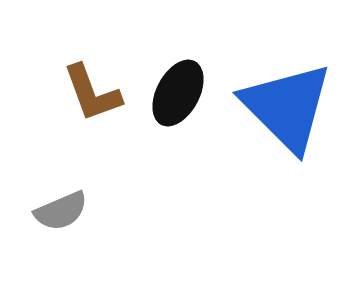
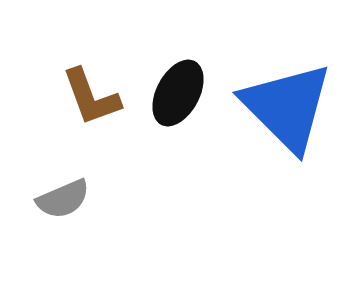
brown L-shape: moved 1 px left, 4 px down
gray semicircle: moved 2 px right, 12 px up
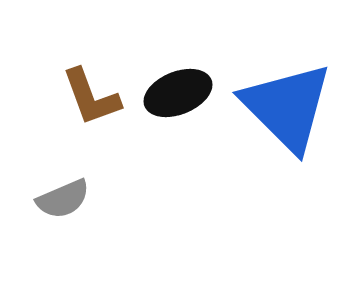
black ellipse: rotated 40 degrees clockwise
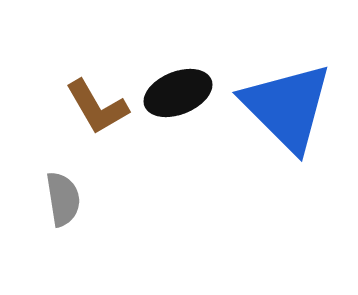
brown L-shape: moved 6 px right, 10 px down; rotated 10 degrees counterclockwise
gray semicircle: rotated 76 degrees counterclockwise
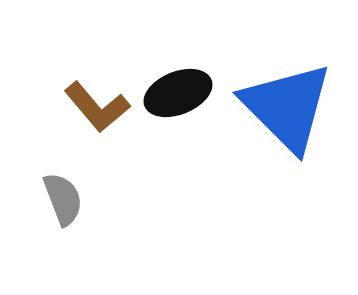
brown L-shape: rotated 10 degrees counterclockwise
gray semicircle: rotated 12 degrees counterclockwise
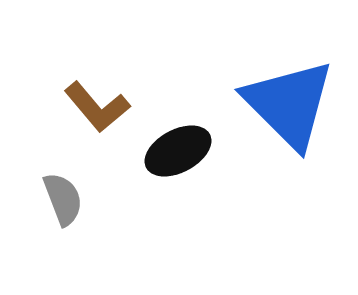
black ellipse: moved 58 px down; rotated 6 degrees counterclockwise
blue triangle: moved 2 px right, 3 px up
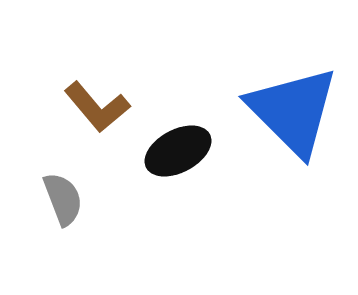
blue triangle: moved 4 px right, 7 px down
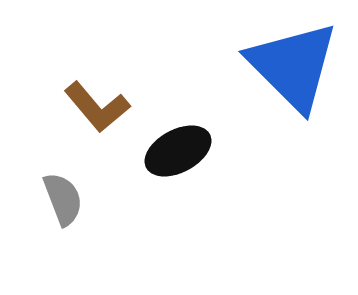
blue triangle: moved 45 px up
